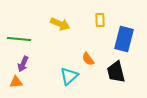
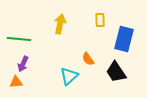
yellow arrow: rotated 102 degrees counterclockwise
black trapezoid: rotated 20 degrees counterclockwise
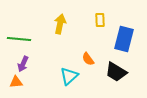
black trapezoid: rotated 25 degrees counterclockwise
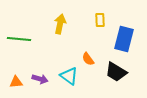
purple arrow: moved 17 px right, 15 px down; rotated 98 degrees counterclockwise
cyan triangle: rotated 42 degrees counterclockwise
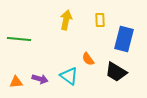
yellow arrow: moved 6 px right, 4 px up
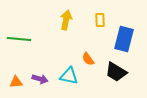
cyan triangle: rotated 24 degrees counterclockwise
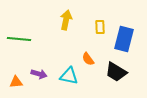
yellow rectangle: moved 7 px down
purple arrow: moved 1 px left, 5 px up
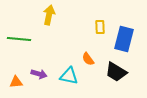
yellow arrow: moved 17 px left, 5 px up
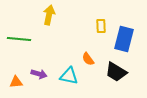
yellow rectangle: moved 1 px right, 1 px up
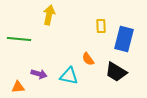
orange triangle: moved 2 px right, 5 px down
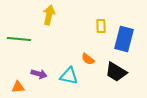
orange semicircle: rotated 16 degrees counterclockwise
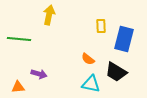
cyan triangle: moved 22 px right, 8 px down
